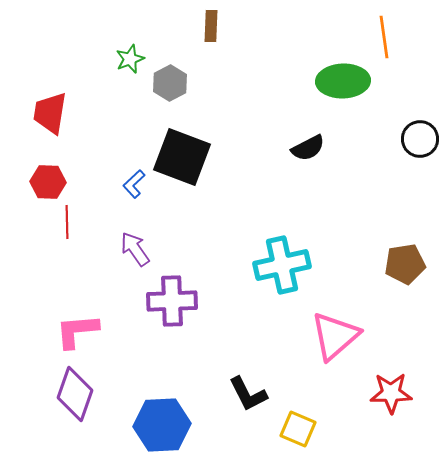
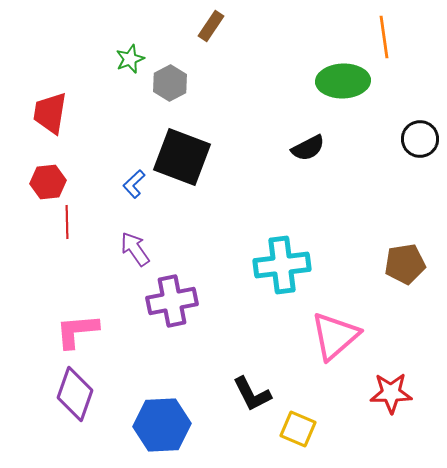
brown rectangle: rotated 32 degrees clockwise
red hexagon: rotated 8 degrees counterclockwise
cyan cross: rotated 6 degrees clockwise
purple cross: rotated 9 degrees counterclockwise
black L-shape: moved 4 px right
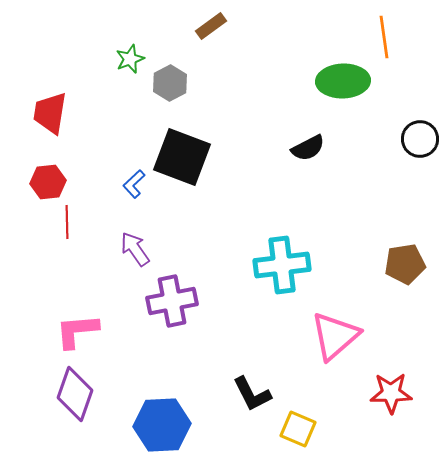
brown rectangle: rotated 20 degrees clockwise
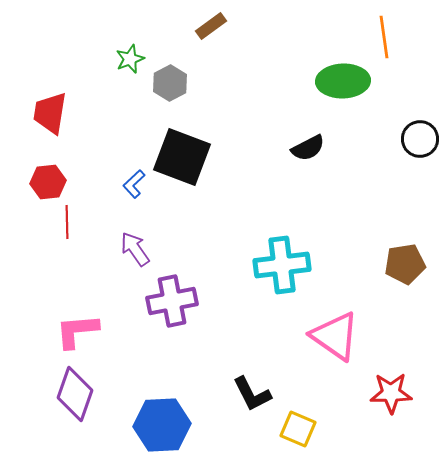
pink triangle: rotated 44 degrees counterclockwise
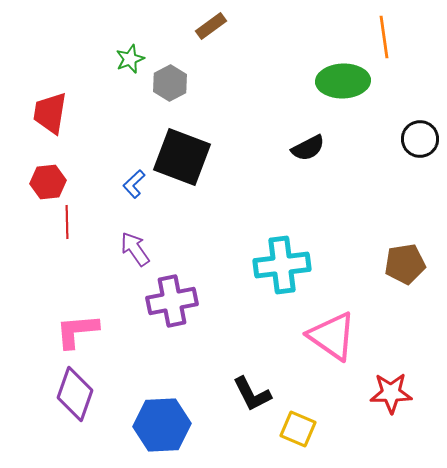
pink triangle: moved 3 px left
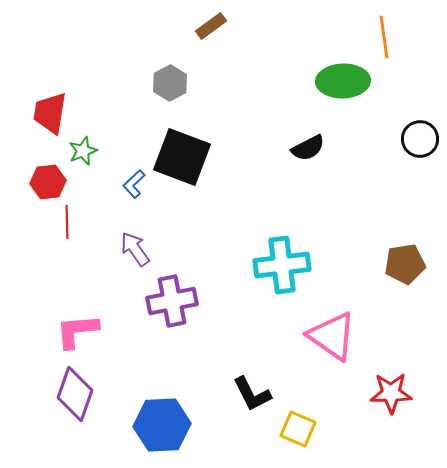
green star: moved 47 px left, 92 px down
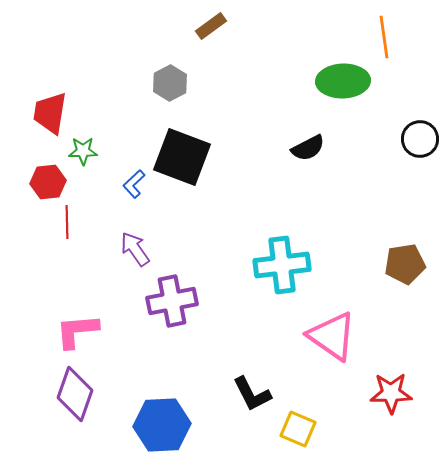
green star: rotated 20 degrees clockwise
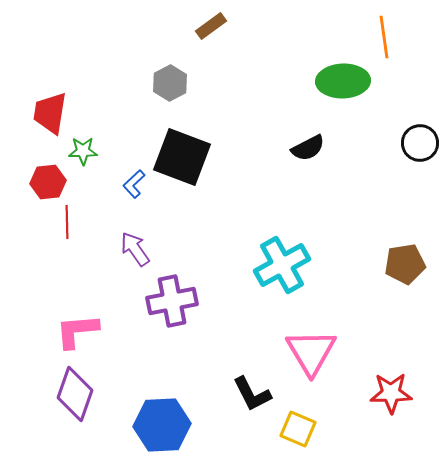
black circle: moved 4 px down
cyan cross: rotated 22 degrees counterclockwise
pink triangle: moved 21 px left, 16 px down; rotated 24 degrees clockwise
